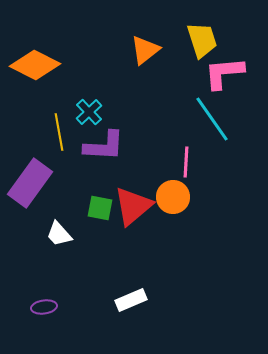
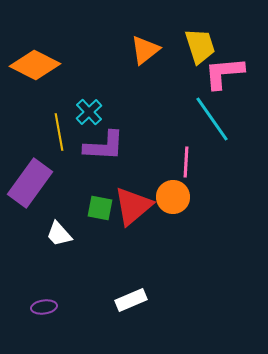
yellow trapezoid: moved 2 px left, 6 px down
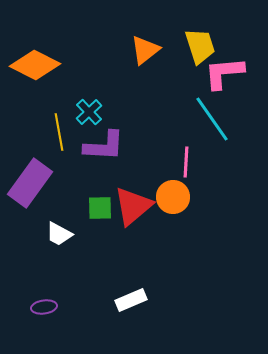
green square: rotated 12 degrees counterclockwise
white trapezoid: rotated 20 degrees counterclockwise
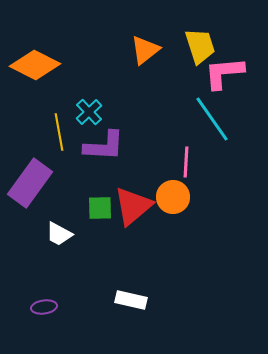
white rectangle: rotated 36 degrees clockwise
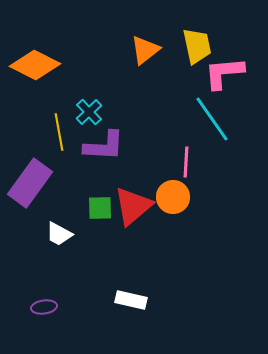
yellow trapezoid: moved 3 px left; rotated 6 degrees clockwise
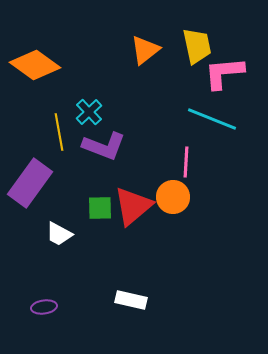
orange diamond: rotated 9 degrees clockwise
cyan line: rotated 33 degrees counterclockwise
purple L-shape: rotated 18 degrees clockwise
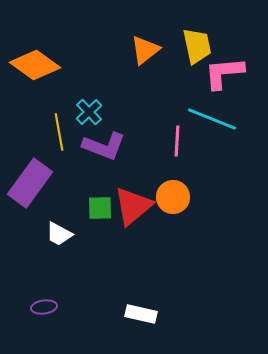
pink line: moved 9 px left, 21 px up
white rectangle: moved 10 px right, 14 px down
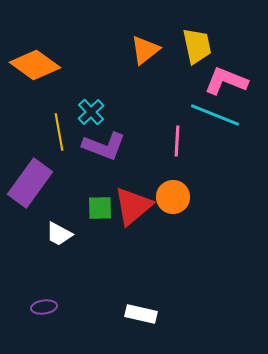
pink L-shape: moved 2 px right, 8 px down; rotated 27 degrees clockwise
cyan cross: moved 2 px right
cyan line: moved 3 px right, 4 px up
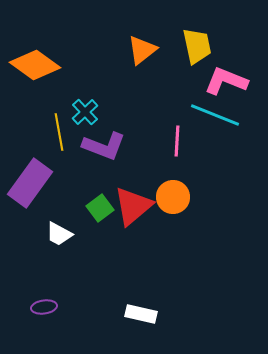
orange triangle: moved 3 px left
cyan cross: moved 6 px left
green square: rotated 36 degrees counterclockwise
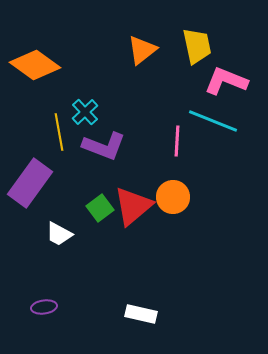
cyan line: moved 2 px left, 6 px down
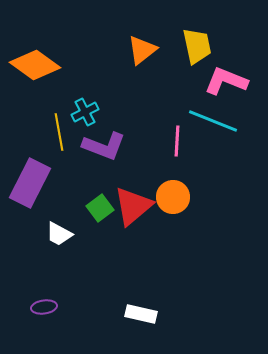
cyan cross: rotated 16 degrees clockwise
purple rectangle: rotated 9 degrees counterclockwise
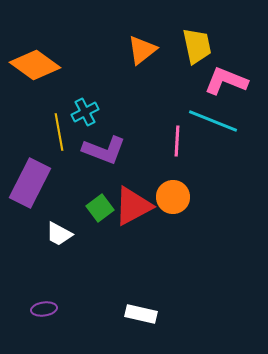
purple L-shape: moved 4 px down
red triangle: rotated 12 degrees clockwise
purple ellipse: moved 2 px down
